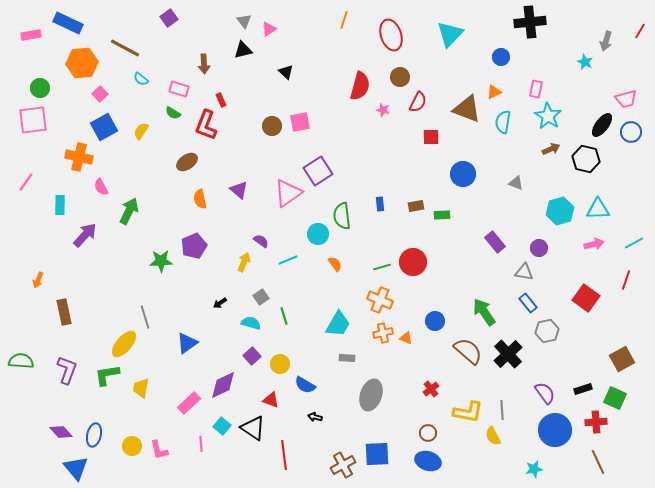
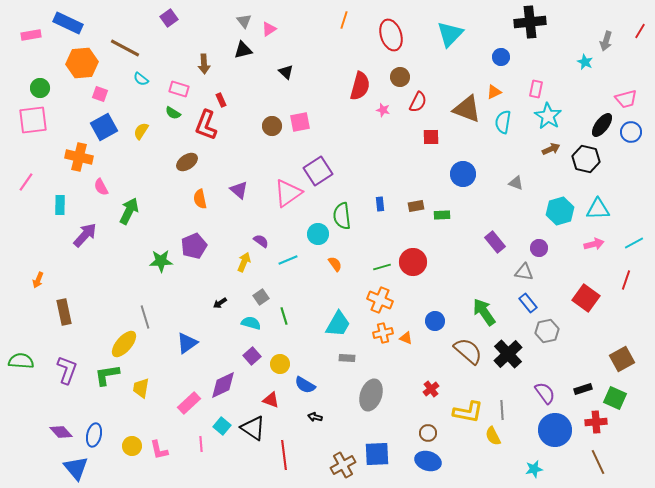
pink square at (100, 94): rotated 28 degrees counterclockwise
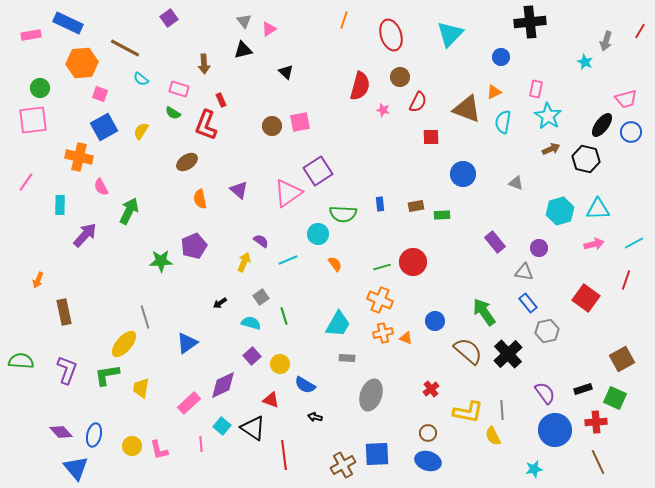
green semicircle at (342, 216): moved 1 px right, 2 px up; rotated 80 degrees counterclockwise
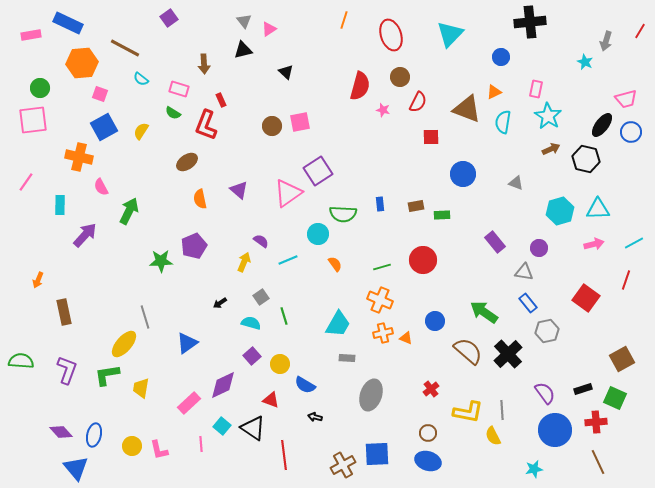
red circle at (413, 262): moved 10 px right, 2 px up
green arrow at (484, 312): rotated 20 degrees counterclockwise
